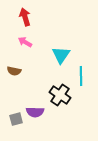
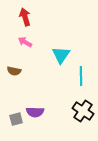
black cross: moved 23 px right, 16 px down
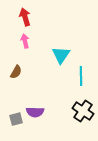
pink arrow: moved 1 px up; rotated 48 degrees clockwise
brown semicircle: moved 2 px right, 1 px down; rotated 72 degrees counterclockwise
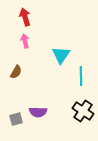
purple semicircle: moved 3 px right
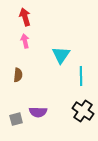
brown semicircle: moved 2 px right, 3 px down; rotated 24 degrees counterclockwise
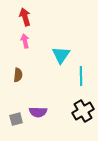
black cross: rotated 25 degrees clockwise
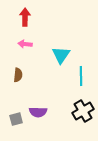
red arrow: rotated 18 degrees clockwise
pink arrow: moved 3 px down; rotated 72 degrees counterclockwise
